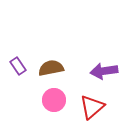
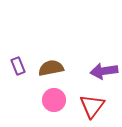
purple rectangle: rotated 12 degrees clockwise
red triangle: moved 1 px up; rotated 12 degrees counterclockwise
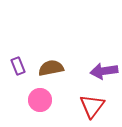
pink circle: moved 14 px left
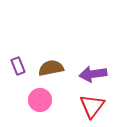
purple arrow: moved 11 px left, 3 px down
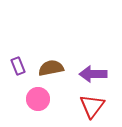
purple arrow: rotated 8 degrees clockwise
pink circle: moved 2 px left, 1 px up
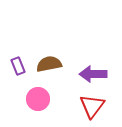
brown semicircle: moved 2 px left, 4 px up
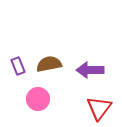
purple arrow: moved 3 px left, 4 px up
red triangle: moved 7 px right, 2 px down
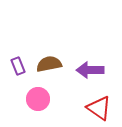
red triangle: rotated 32 degrees counterclockwise
